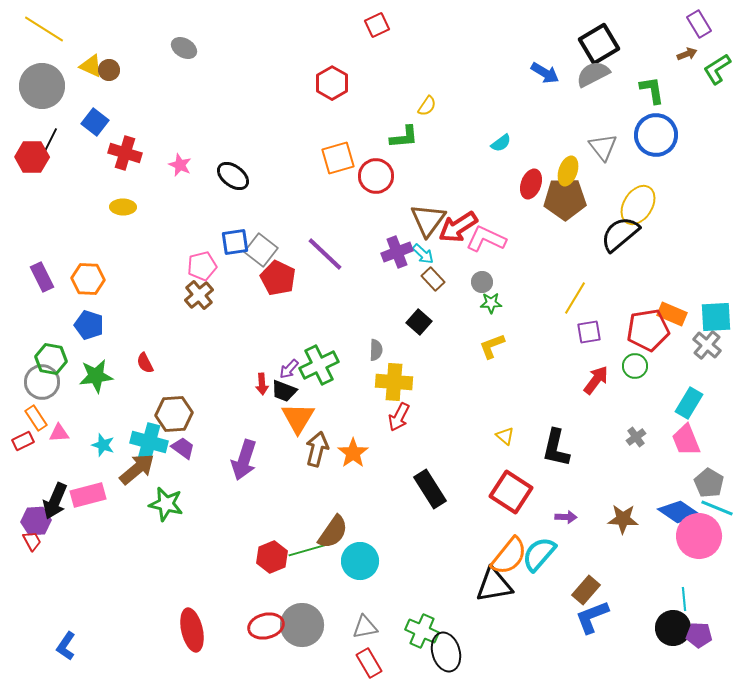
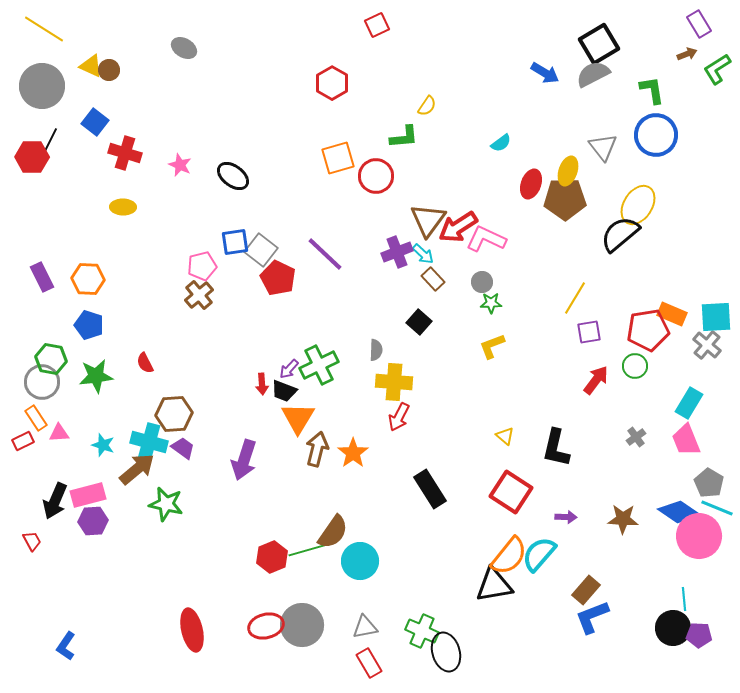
purple hexagon at (36, 521): moved 57 px right
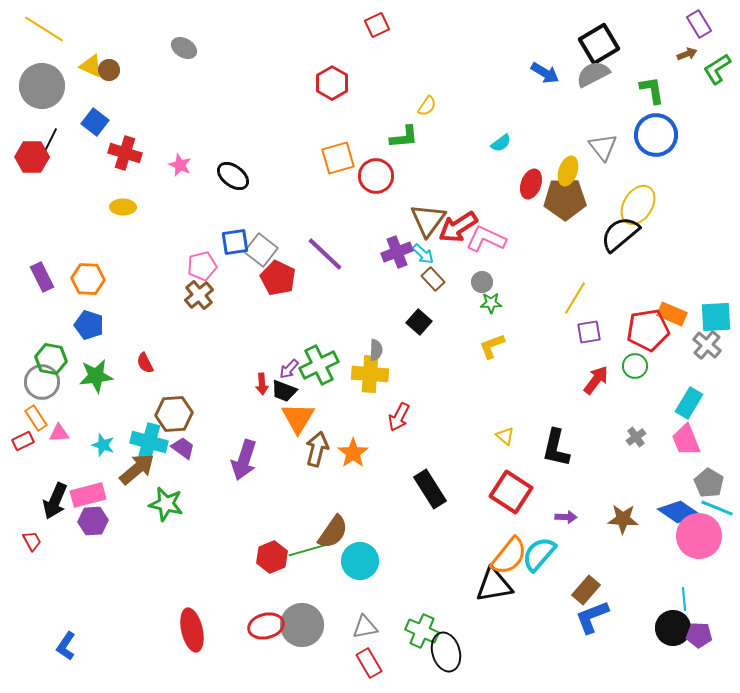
yellow cross at (394, 382): moved 24 px left, 8 px up
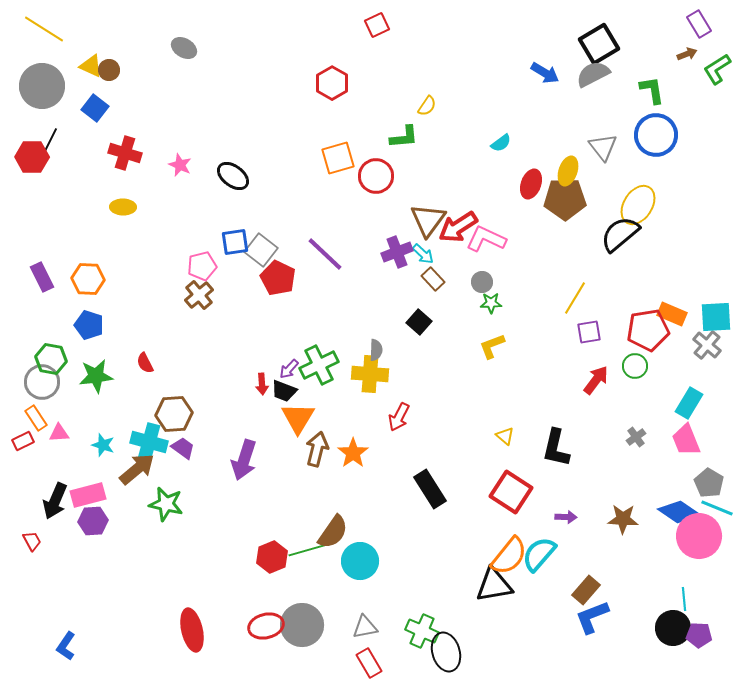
blue square at (95, 122): moved 14 px up
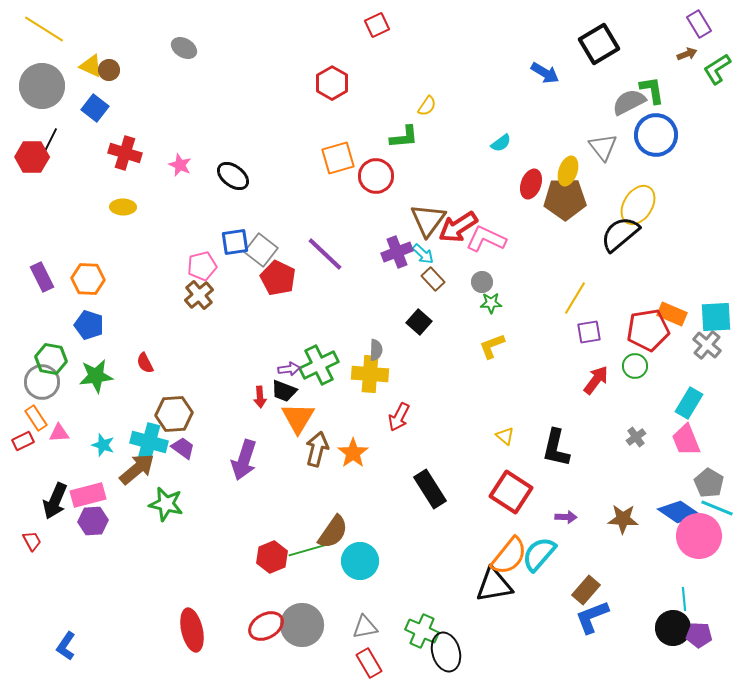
gray semicircle at (593, 74): moved 36 px right, 28 px down
purple arrow at (289, 369): rotated 140 degrees counterclockwise
red arrow at (262, 384): moved 2 px left, 13 px down
red ellipse at (266, 626): rotated 16 degrees counterclockwise
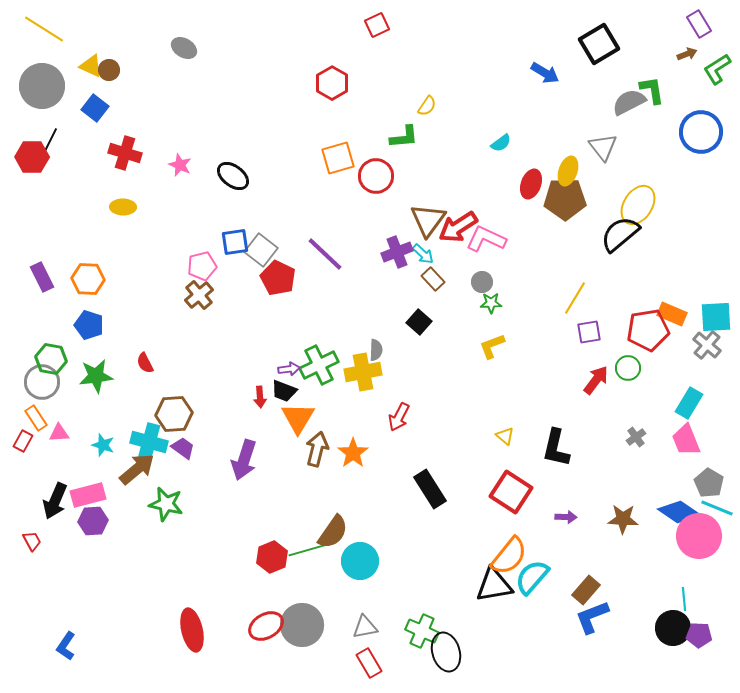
blue circle at (656, 135): moved 45 px right, 3 px up
green circle at (635, 366): moved 7 px left, 2 px down
yellow cross at (370, 374): moved 7 px left, 2 px up; rotated 15 degrees counterclockwise
red rectangle at (23, 441): rotated 35 degrees counterclockwise
cyan semicircle at (539, 554): moved 7 px left, 23 px down
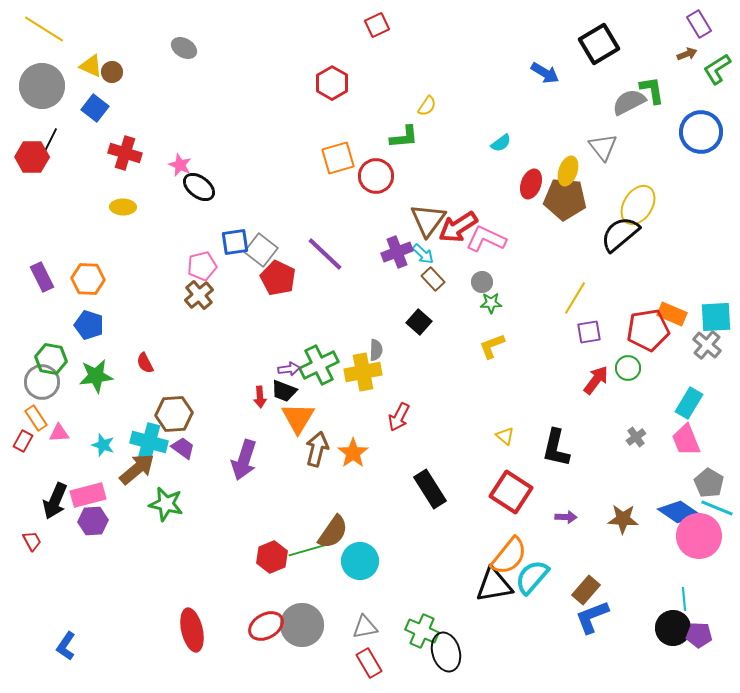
brown circle at (109, 70): moved 3 px right, 2 px down
black ellipse at (233, 176): moved 34 px left, 11 px down
brown pentagon at (565, 199): rotated 6 degrees clockwise
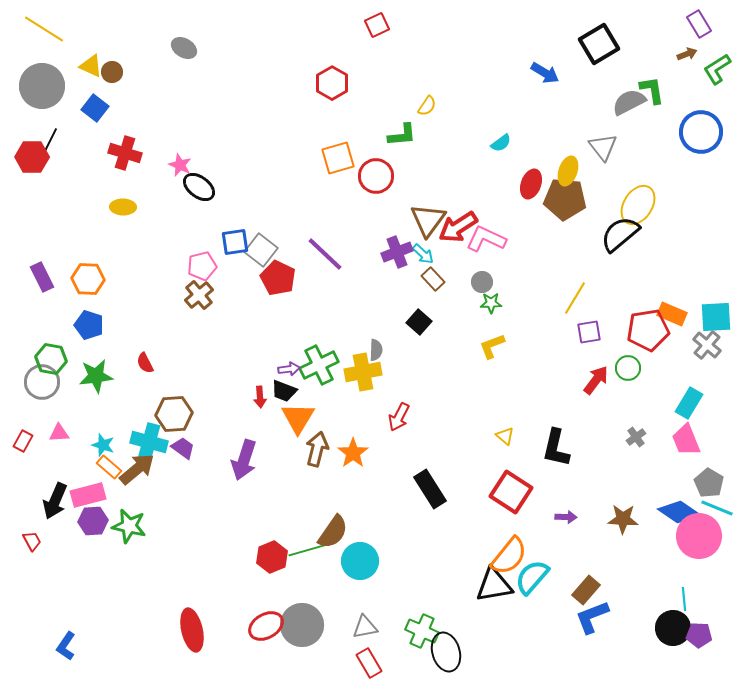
green L-shape at (404, 137): moved 2 px left, 2 px up
orange rectangle at (36, 418): moved 73 px right, 49 px down; rotated 15 degrees counterclockwise
green star at (166, 504): moved 37 px left, 22 px down
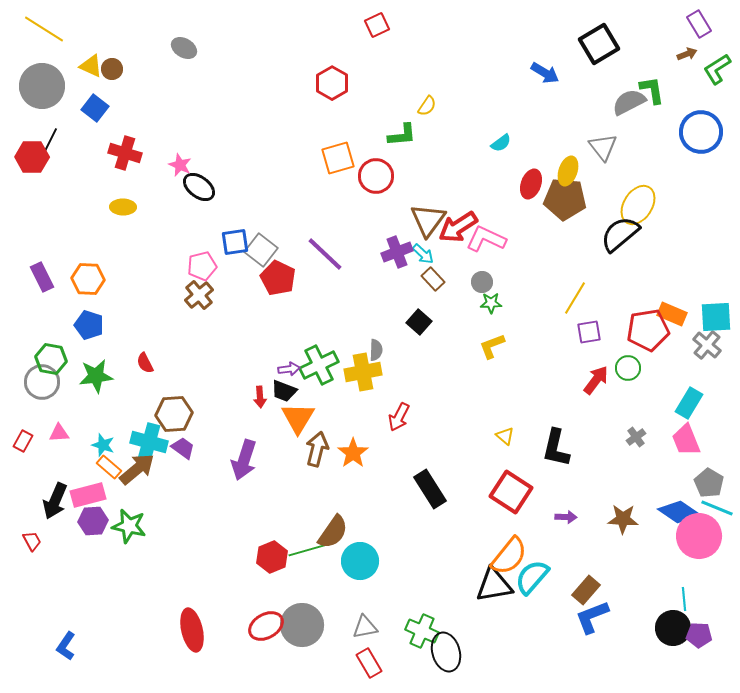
brown circle at (112, 72): moved 3 px up
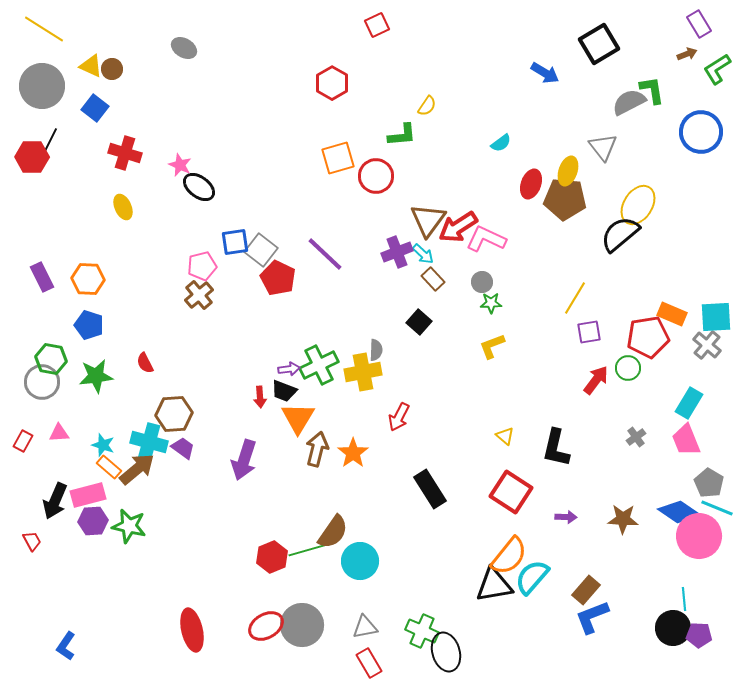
yellow ellipse at (123, 207): rotated 65 degrees clockwise
red pentagon at (648, 330): moved 7 px down
